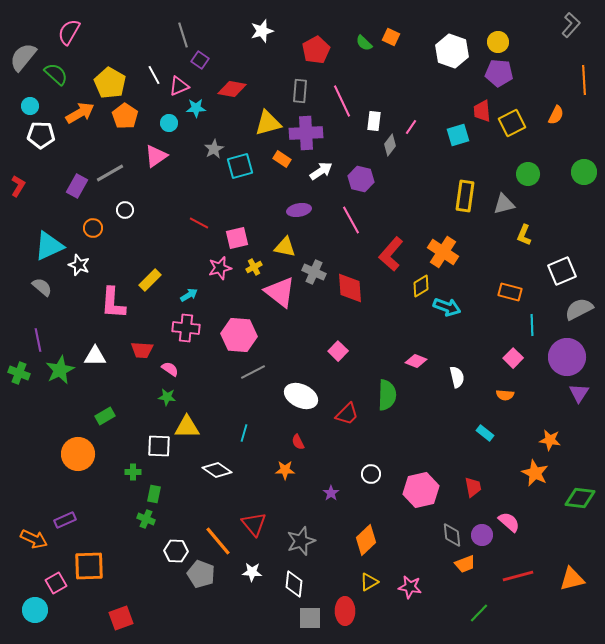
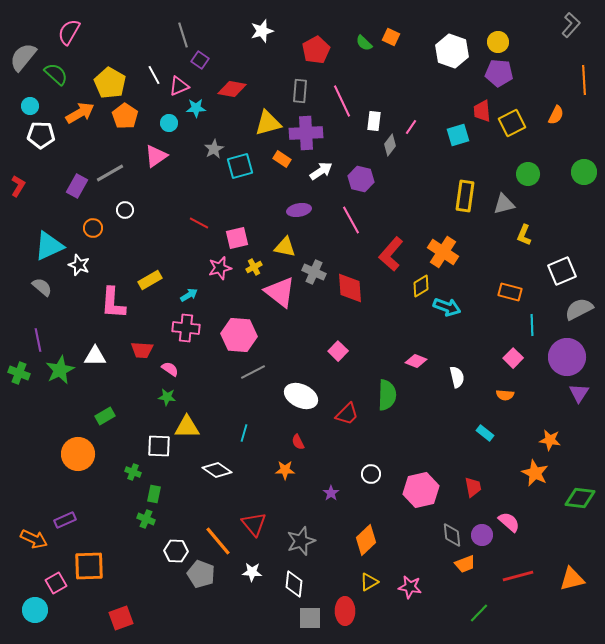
yellow rectangle at (150, 280): rotated 15 degrees clockwise
green cross at (133, 472): rotated 21 degrees clockwise
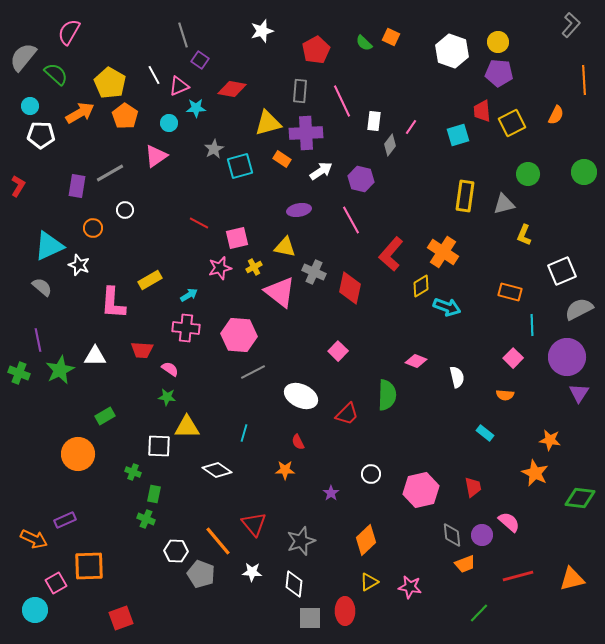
purple rectangle at (77, 186): rotated 20 degrees counterclockwise
red diamond at (350, 288): rotated 16 degrees clockwise
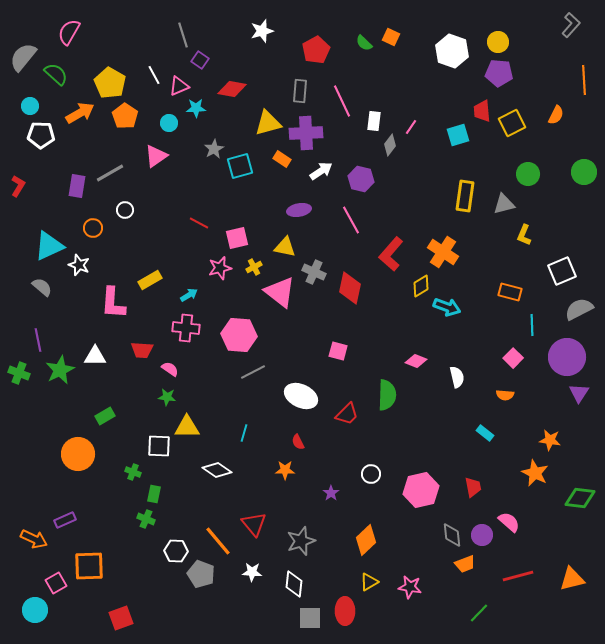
pink square at (338, 351): rotated 30 degrees counterclockwise
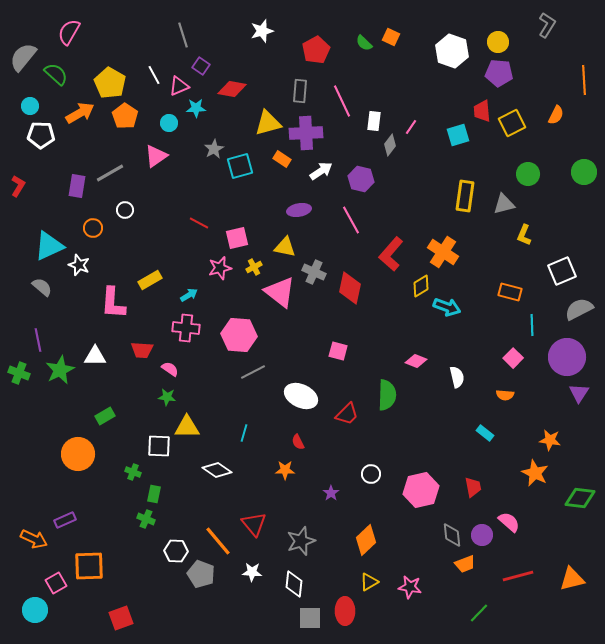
gray L-shape at (571, 25): moved 24 px left; rotated 10 degrees counterclockwise
purple square at (200, 60): moved 1 px right, 6 px down
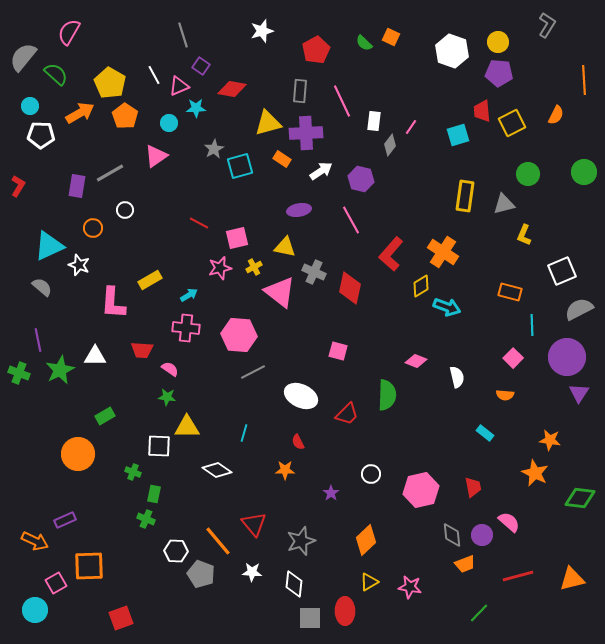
orange arrow at (34, 539): moved 1 px right, 2 px down
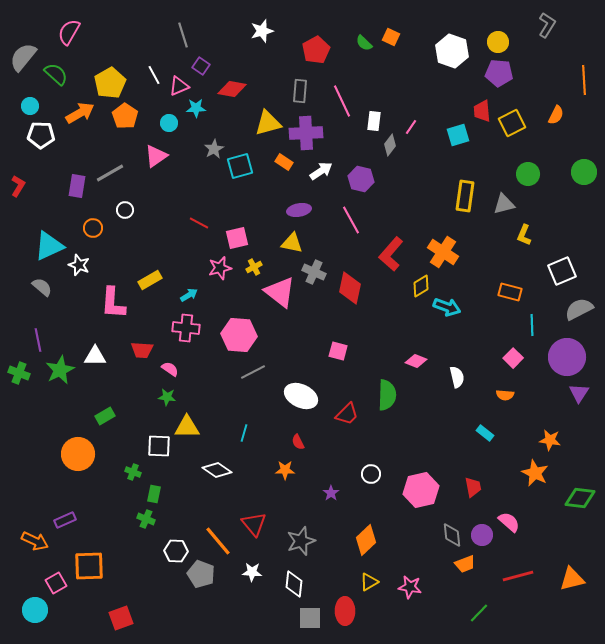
yellow pentagon at (110, 83): rotated 12 degrees clockwise
orange rectangle at (282, 159): moved 2 px right, 3 px down
yellow triangle at (285, 247): moved 7 px right, 4 px up
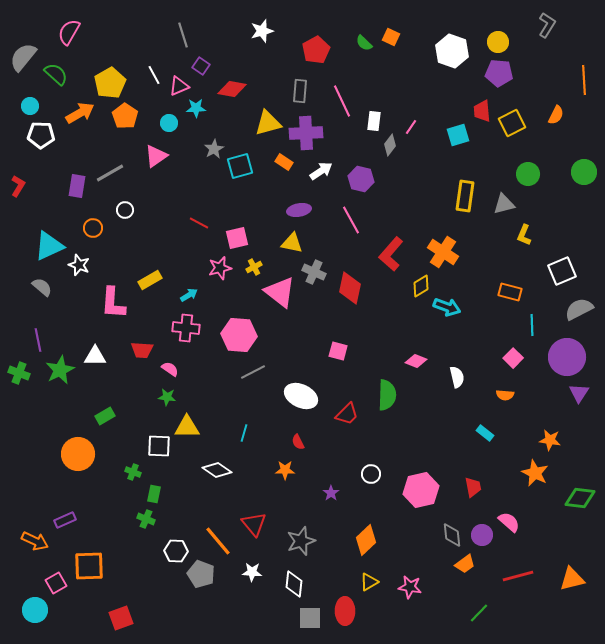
orange trapezoid at (465, 564): rotated 15 degrees counterclockwise
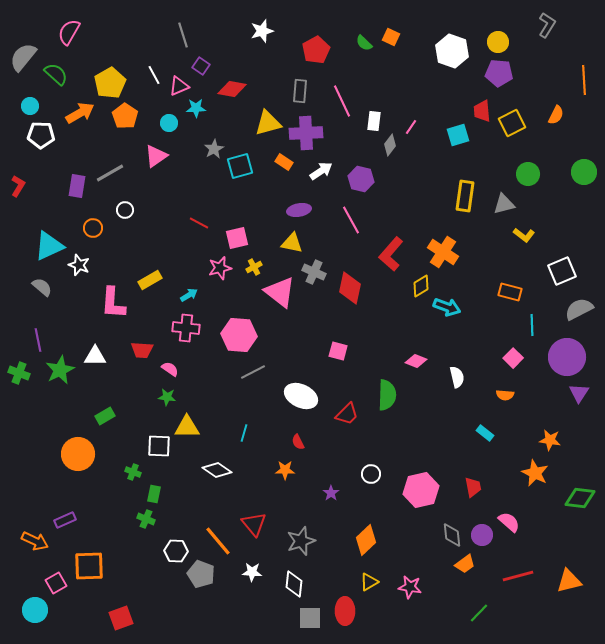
yellow L-shape at (524, 235): rotated 75 degrees counterclockwise
orange triangle at (572, 579): moved 3 px left, 2 px down
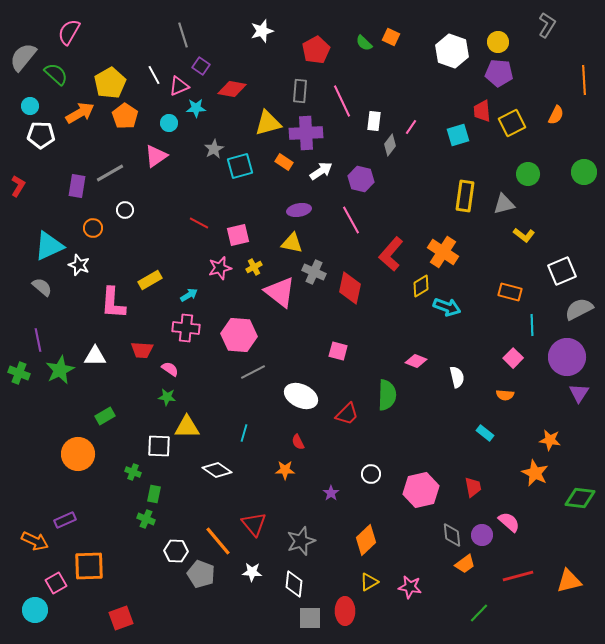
pink square at (237, 238): moved 1 px right, 3 px up
